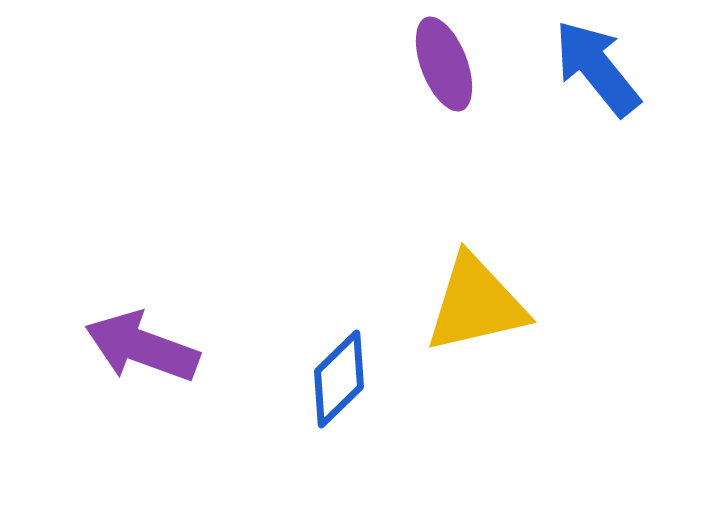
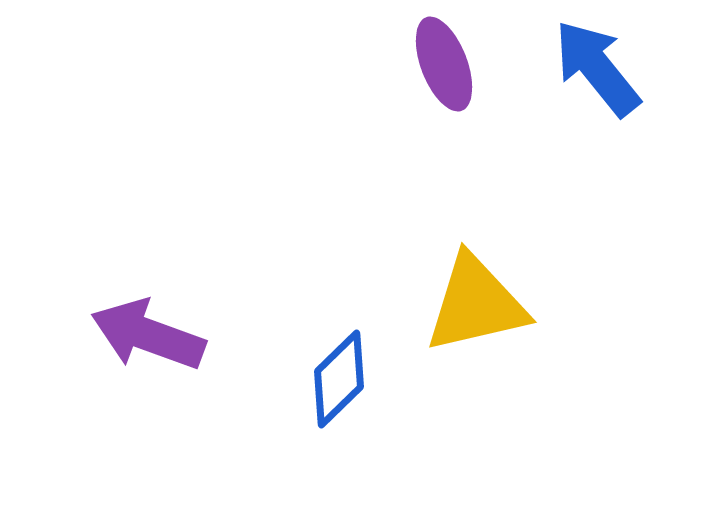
purple arrow: moved 6 px right, 12 px up
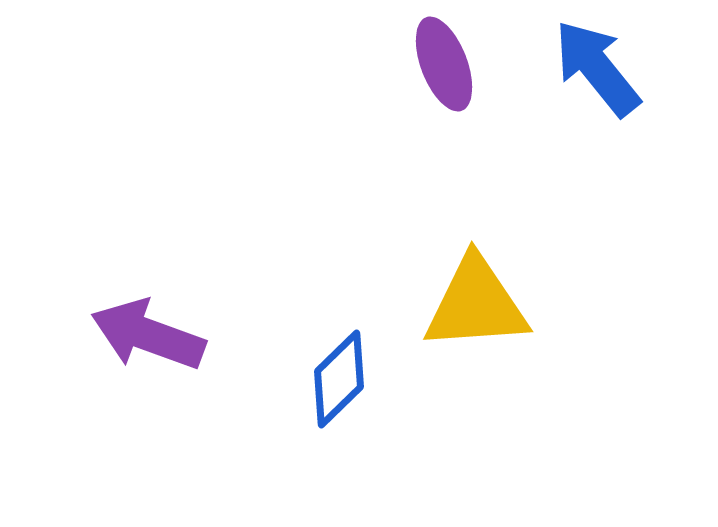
yellow triangle: rotated 9 degrees clockwise
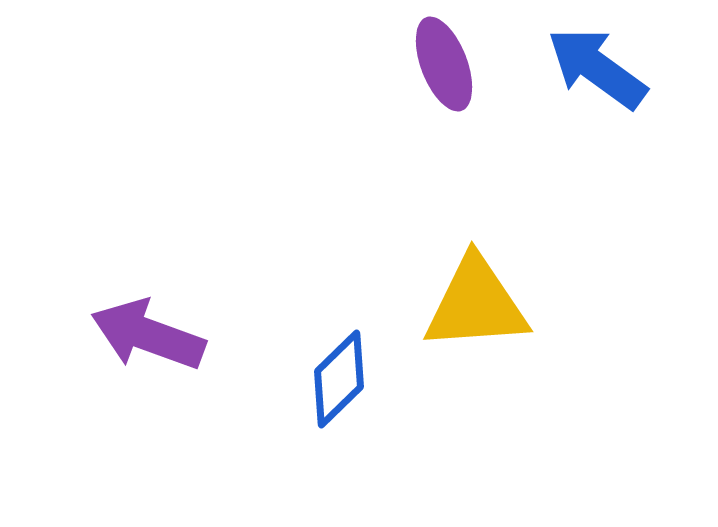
blue arrow: rotated 15 degrees counterclockwise
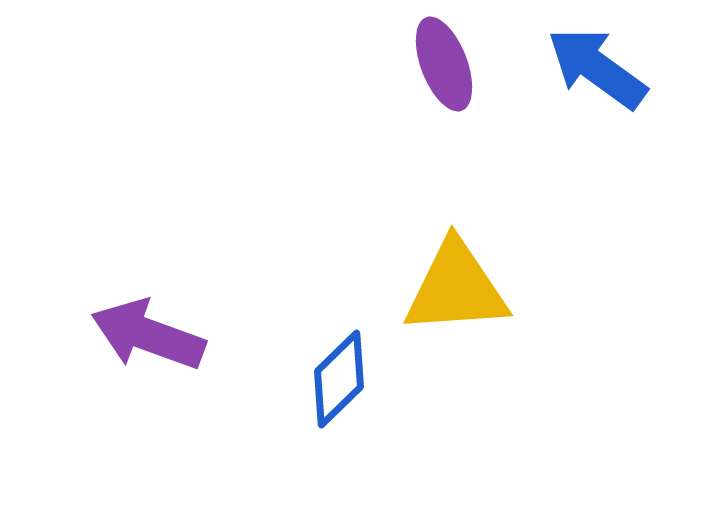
yellow triangle: moved 20 px left, 16 px up
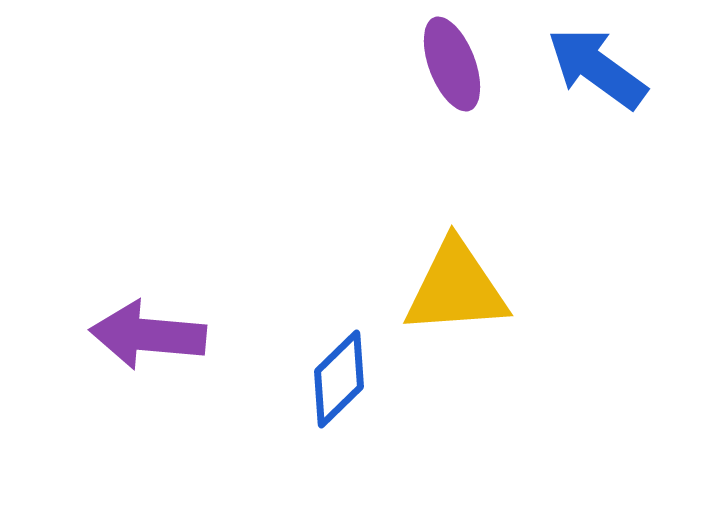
purple ellipse: moved 8 px right
purple arrow: rotated 15 degrees counterclockwise
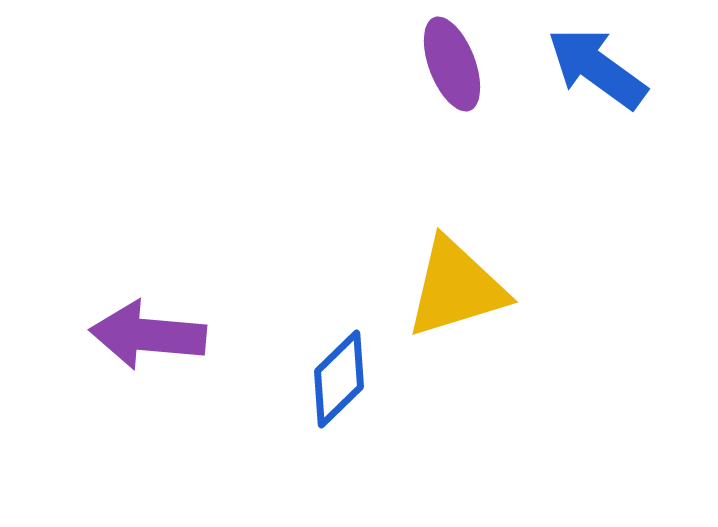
yellow triangle: rotated 13 degrees counterclockwise
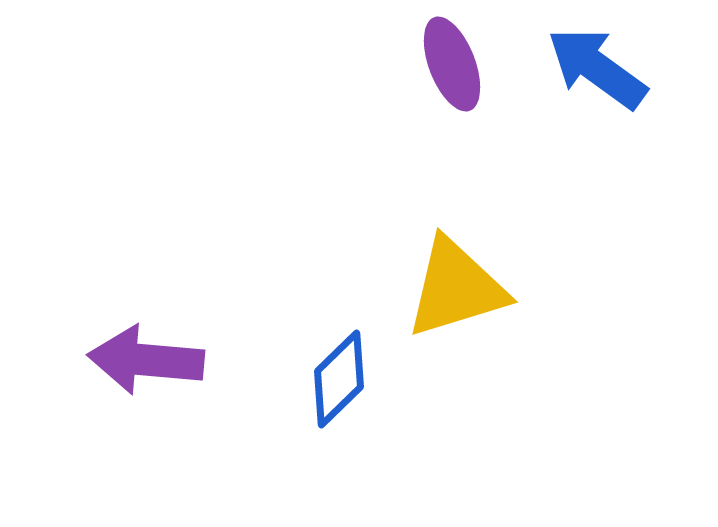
purple arrow: moved 2 px left, 25 px down
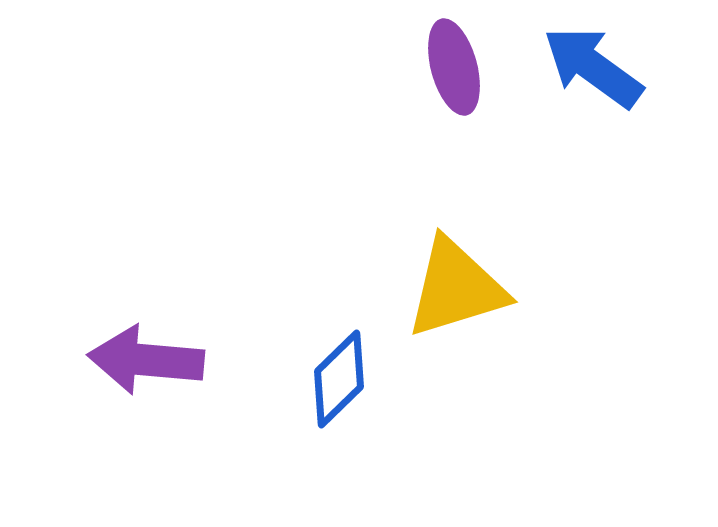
purple ellipse: moved 2 px right, 3 px down; rotated 6 degrees clockwise
blue arrow: moved 4 px left, 1 px up
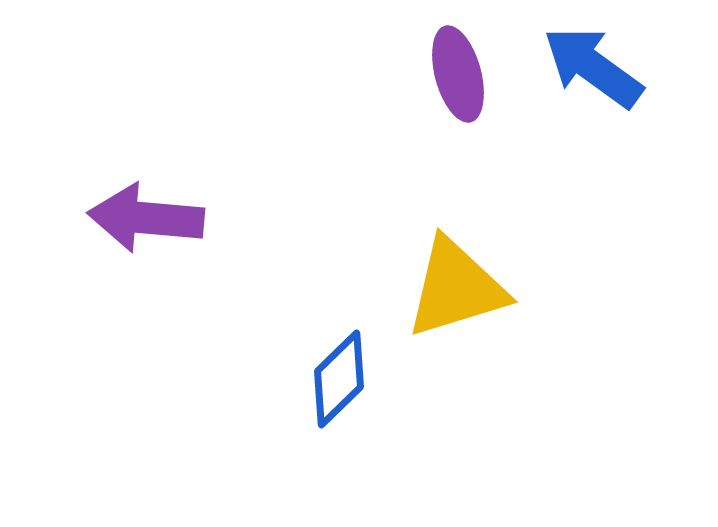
purple ellipse: moved 4 px right, 7 px down
purple arrow: moved 142 px up
